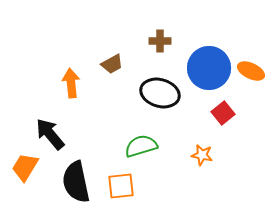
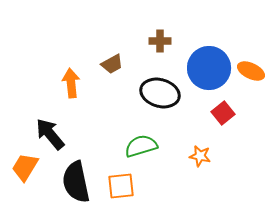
orange star: moved 2 px left, 1 px down
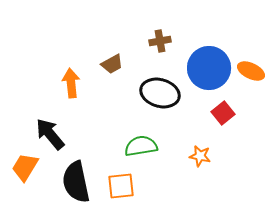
brown cross: rotated 10 degrees counterclockwise
green semicircle: rotated 8 degrees clockwise
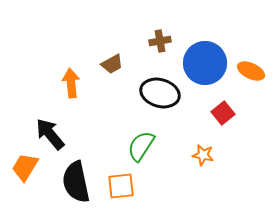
blue circle: moved 4 px left, 5 px up
green semicircle: rotated 48 degrees counterclockwise
orange star: moved 3 px right, 1 px up
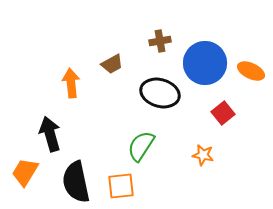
black arrow: rotated 24 degrees clockwise
orange trapezoid: moved 5 px down
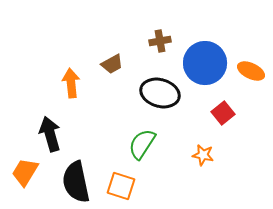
green semicircle: moved 1 px right, 2 px up
orange square: rotated 24 degrees clockwise
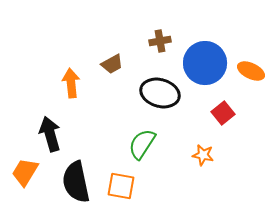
orange square: rotated 8 degrees counterclockwise
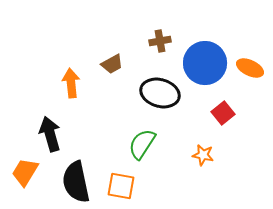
orange ellipse: moved 1 px left, 3 px up
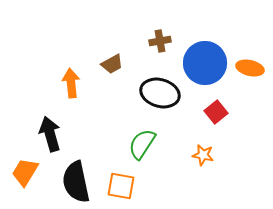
orange ellipse: rotated 12 degrees counterclockwise
red square: moved 7 px left, 1 px up
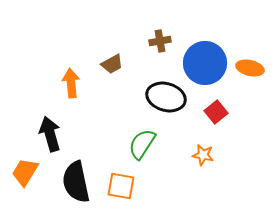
black ellipse: moved 6 px right, 4 px down
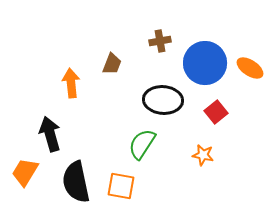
brown trapezoid: rotated 40 degrees counterclockwise
orange ellipse: rotated 20 degrees clockwise
black ellipse: moved 3 px left, 3 px down; rotated 12 degrees counterclockwise
